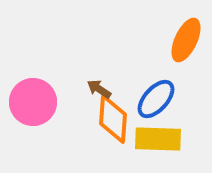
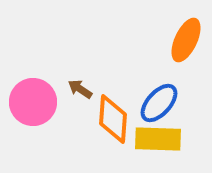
brown arrow: moved 19 px left
blue ellipse: moved 3 px right, 4 px down
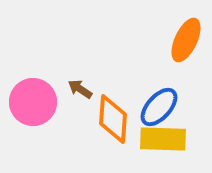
blue ellipse: moved 4 px down
yellow rectangle: moved 5 px right
